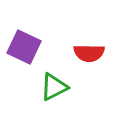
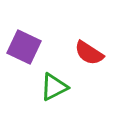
red semicircle: rotated 32 degrees clockwise
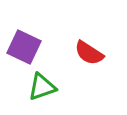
green triangle: moved 12 px left; rotated 8 degrees clockwise
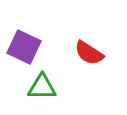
green triangle: rotated 20 degrees clockwise
